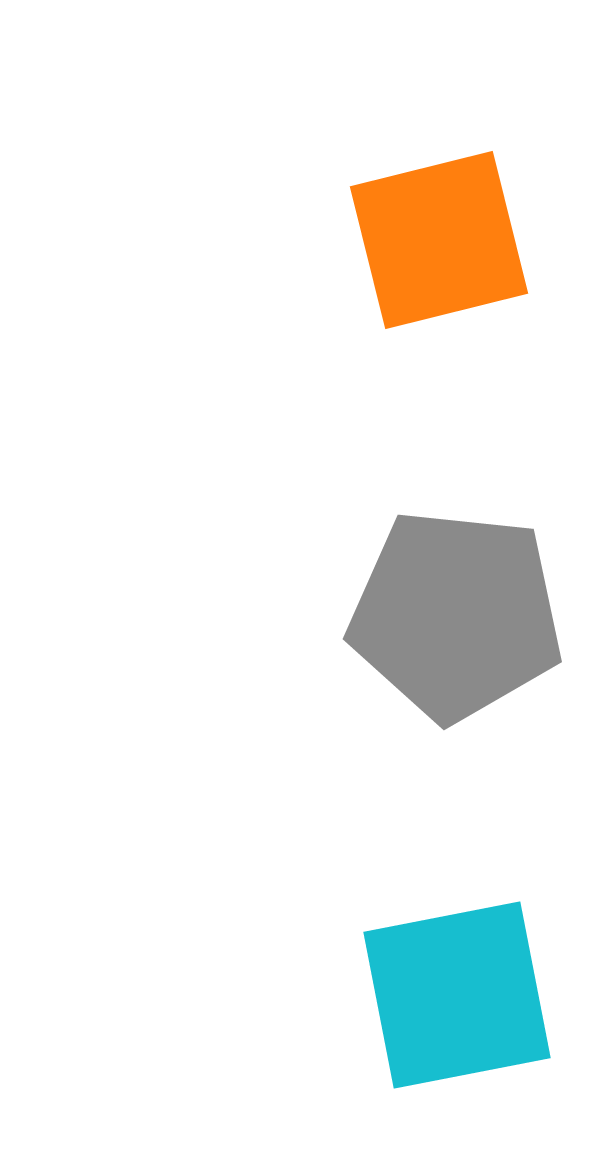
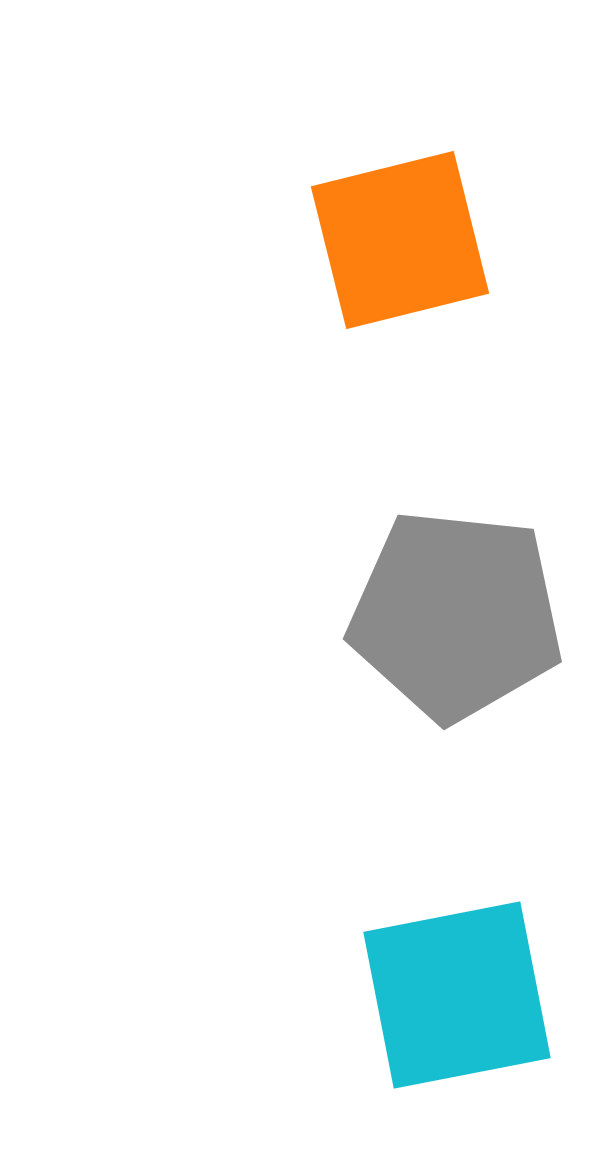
orange square: moved 39 px left
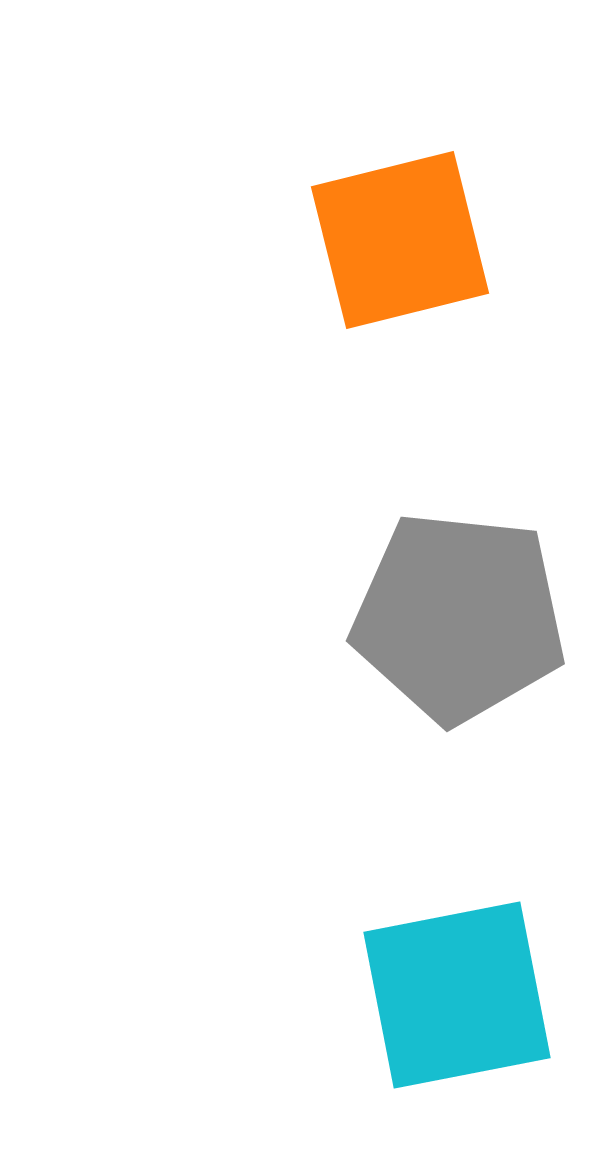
gray pentagon: moved 3 px right, 2 px down
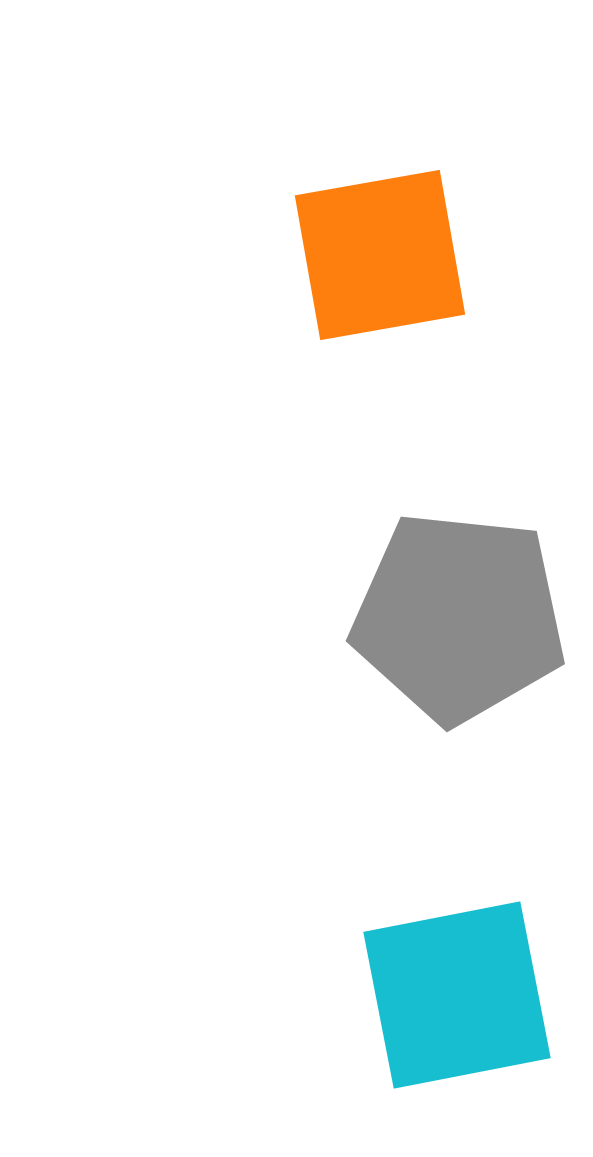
orange square: moved 20 px left, 15 px down; rotated 4 degrees clockwise
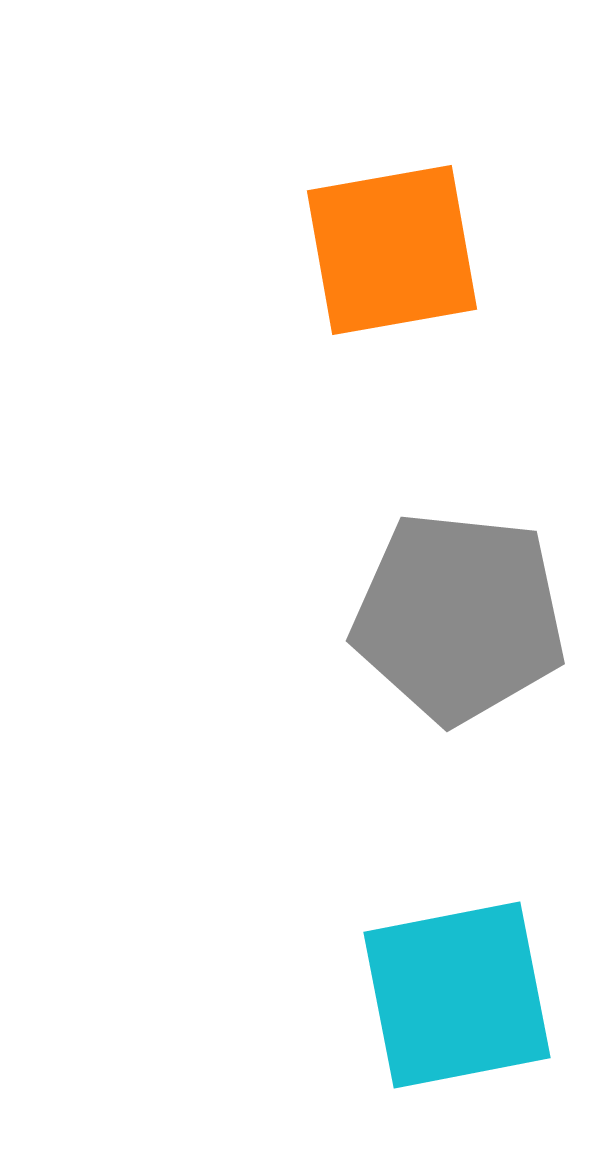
orange square: moved 12 px right, 5 px up
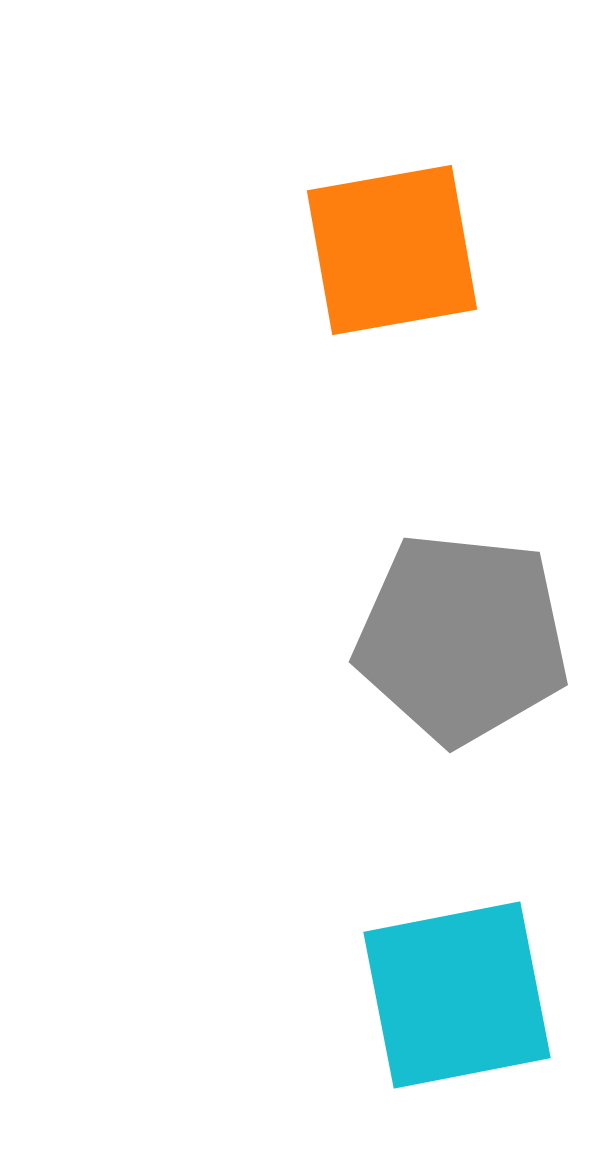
gray pentagon: moved 3 px right, 21 px down
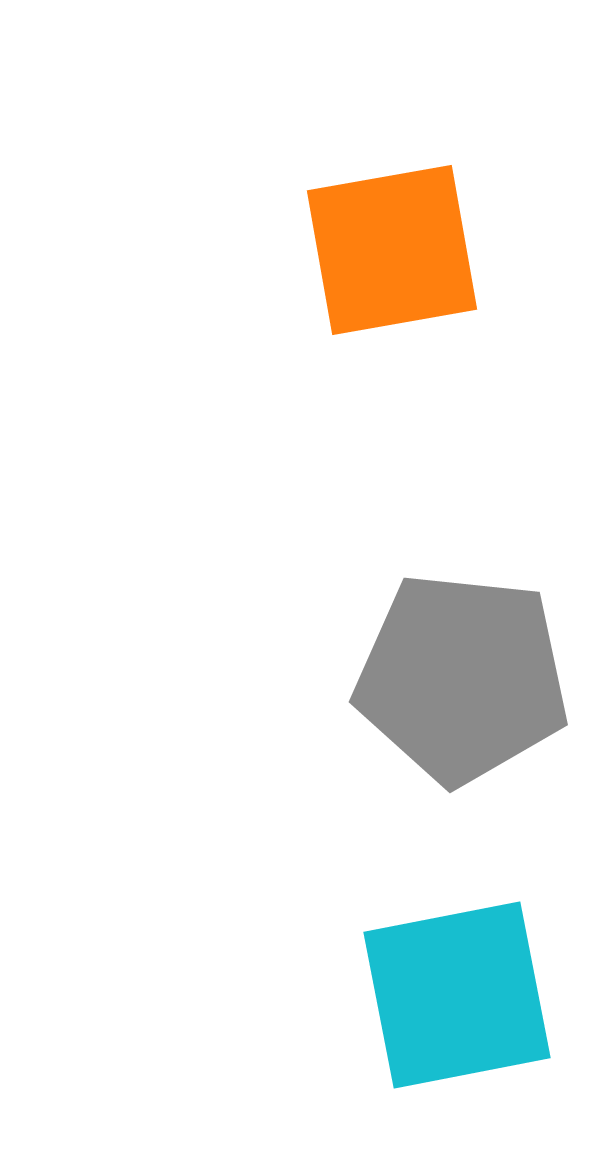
gray pentagon: moved 40 px down
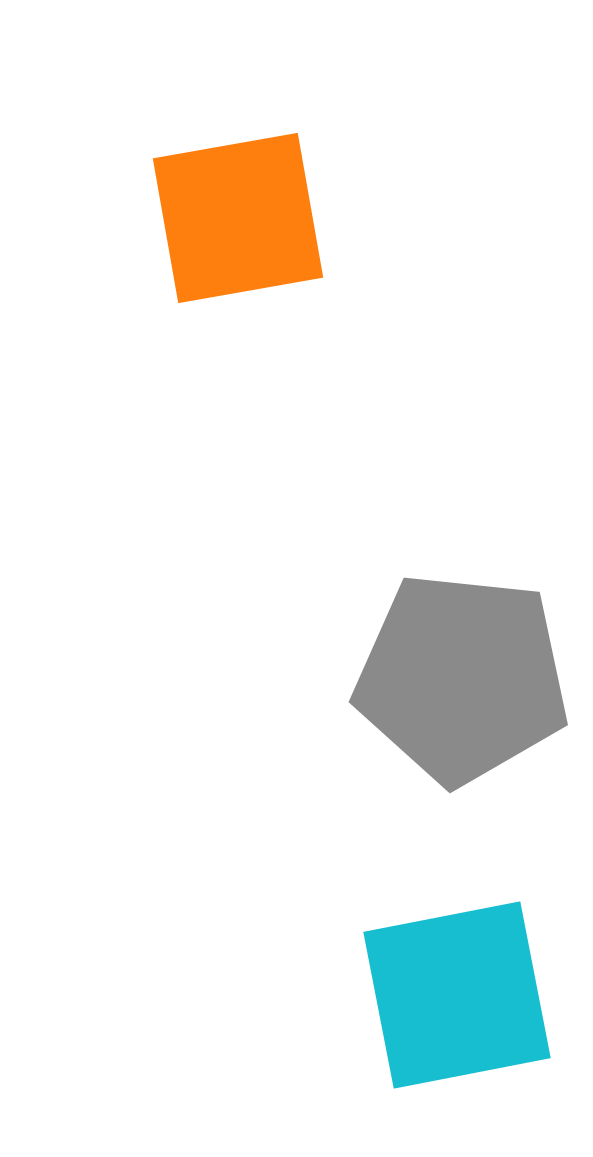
orange square: moved 154 px left, 32 px up
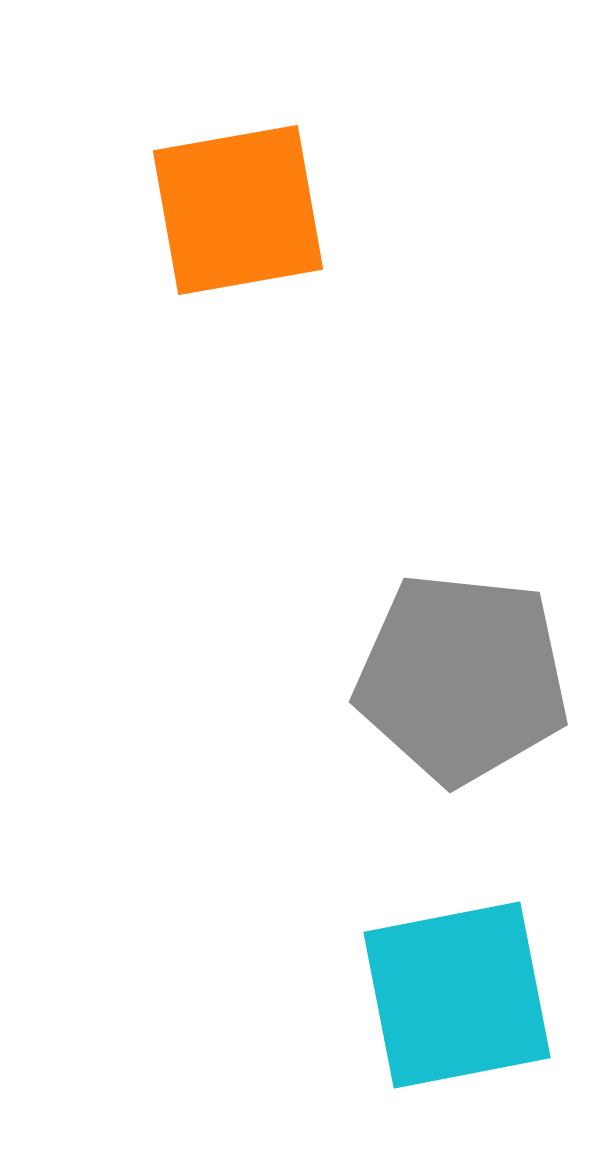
orange square: moved 8 px up
